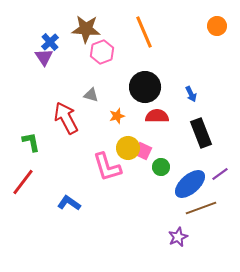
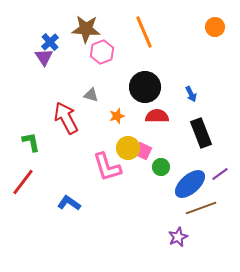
orange circle: moved 2 px left, 1 px down
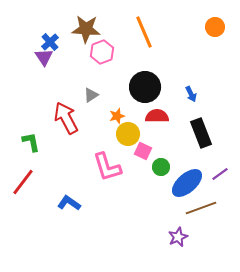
gray triangle: rotated 49 degrees counterclockwise
yellow circle: moved 14 px up
blue ellipse: moved 3 px left, 1 px up
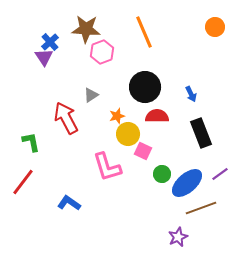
green circle: moved 1 px right, 7 px down
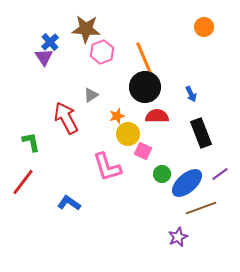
orange circle: moved 11 px left
orange line: moved 26 px down
